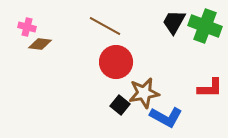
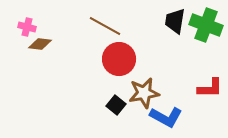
black trapezoid: moved 1 px right, 1 px up; rotated 20 degrees counterclockwise
green cross: moved 1 px right, 1 px up
red circle: moved 3 px right, 3 px up
black square: moved 4 px left
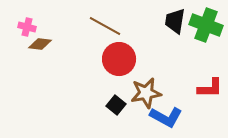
brown star: moved 2 px right
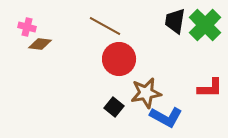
green cross: moved 1 px left; rotated 24 degrees clockwise
black square: moved 2 px left, 2 px down
